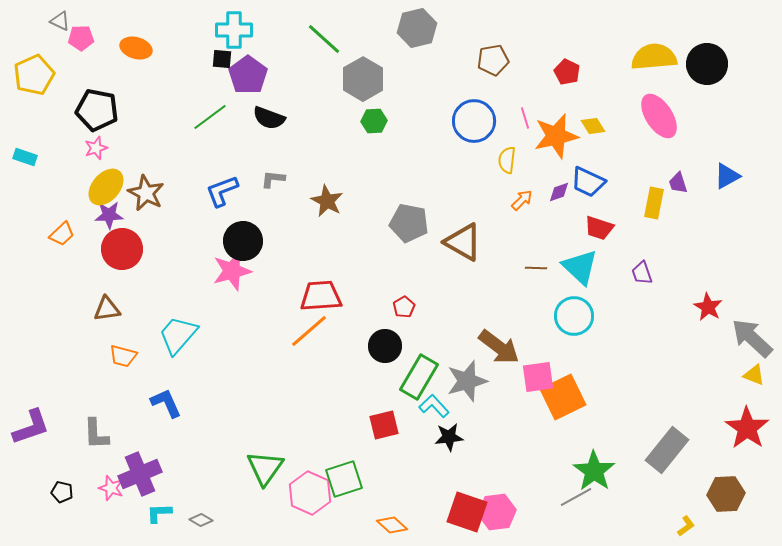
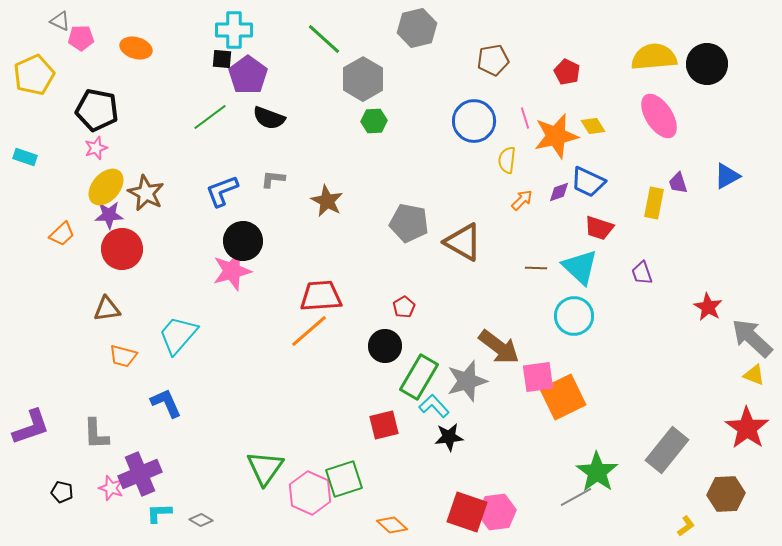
green star at (594, 471): moved 3 px right, 1 px down
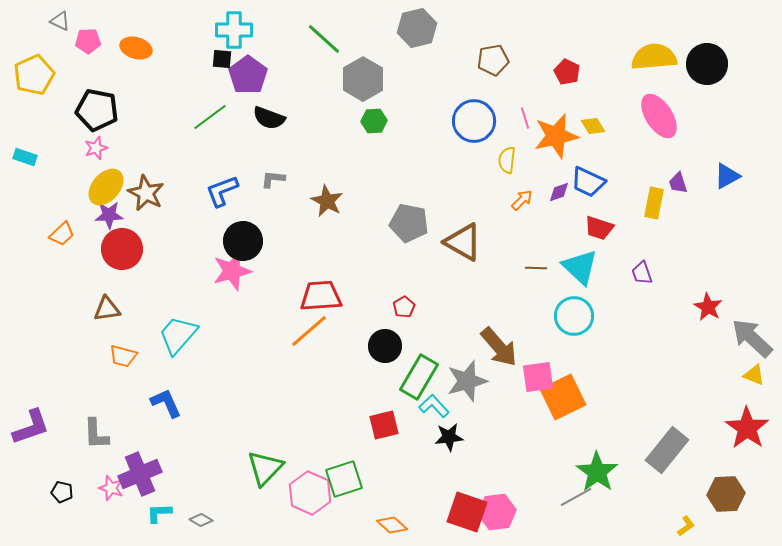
pink pentagon at (81, 38): moved 7 px right, 3 px down
brown arrow at (499, 347): rotated 12 degrees clockwise
green triangle at (265, 468): rotated 9 degrees clockwise
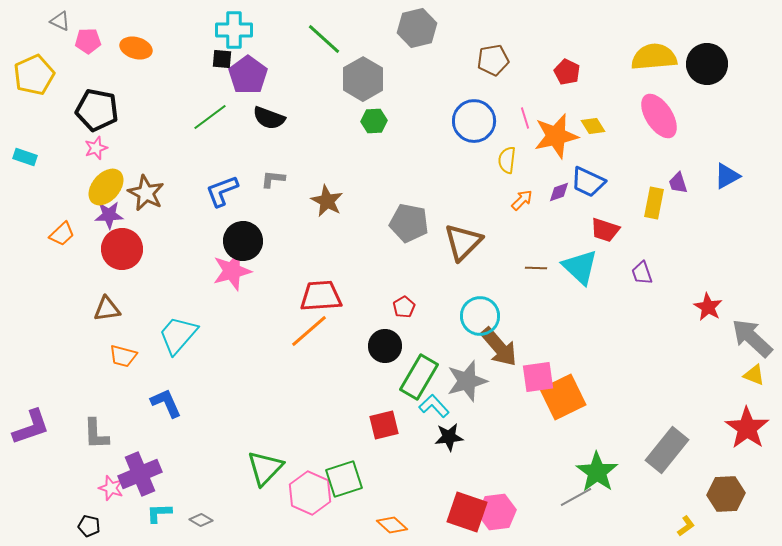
red trapezoid at (599, 228): moved 6 px right, 2 px down
brown triangle at (463, 242): rotated 45 degrees clockwise
cyan circle at (574, 316): moved 94 px left
black pentagon at (62, 492): moved 27 px right, 34 px down
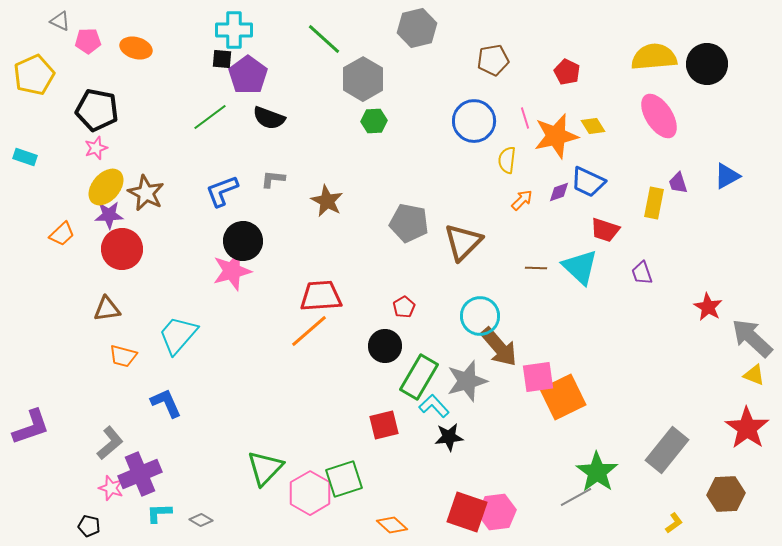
gray L-shape at (96, 434): moved 14 px right, 9 px down; rotated 128 degrees counterclockwise
pink hexagon at (310, 493): rotated 6 degrees clockwise
yellow L-shape at (686, 526): moved 12 px left, 3 px up
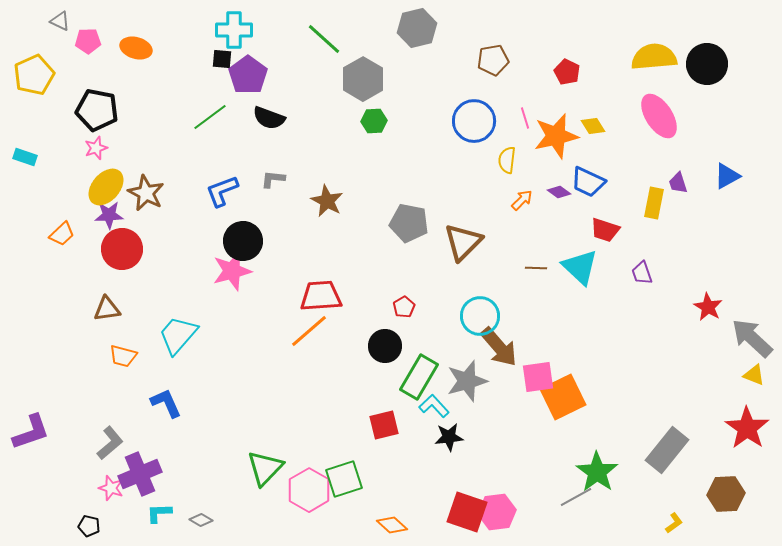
purple diamond at (559, 192): rotated 55 degrees clockwise
purple L-shape at (31, 427): moved 5 px down
pink hexagon at (310, 493): moved 1 px left, 3 px up
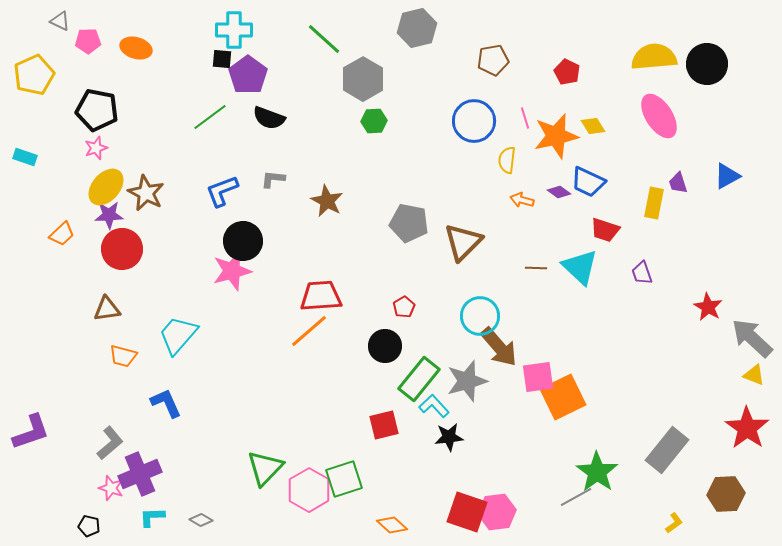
orange arrow at (522, 200): rotated 120 degrees counterclockwise
green rectangle at (419, 377): moved 2 px down; rotated 9 degrees clockwise
cyan L-shape at (159, 513): moved 7 px left, 4 px down
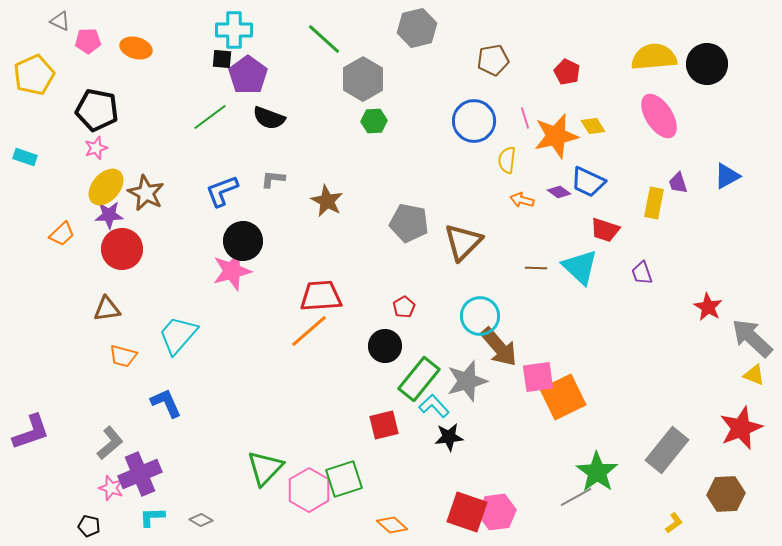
red star at (747, 428): moved 6 px left; rotated 15 degrees clockwise
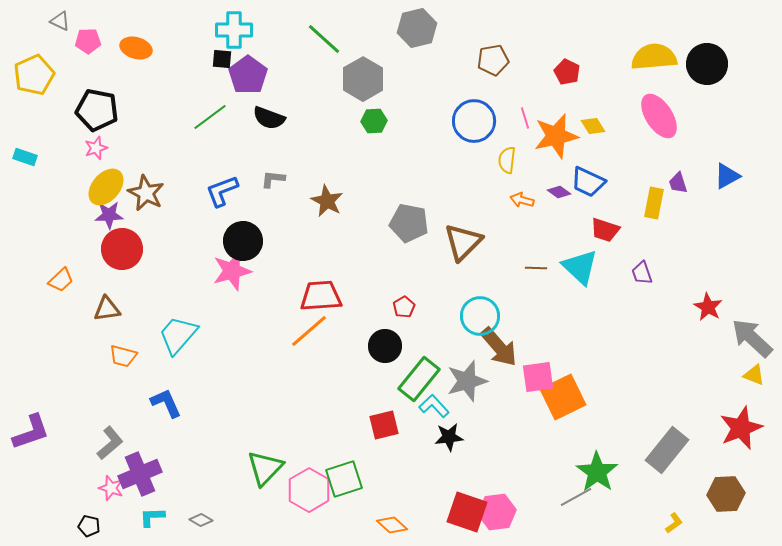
orange trapezoid at (62, 234): moved 1 px left, 46 px down
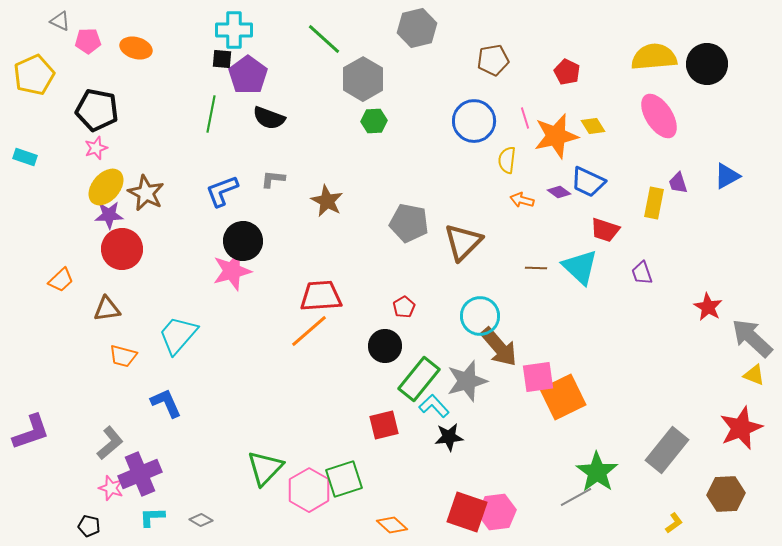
green line at (210, 117): moved 1 px right, 3 px up; rotated 42 degrees counterclockwise
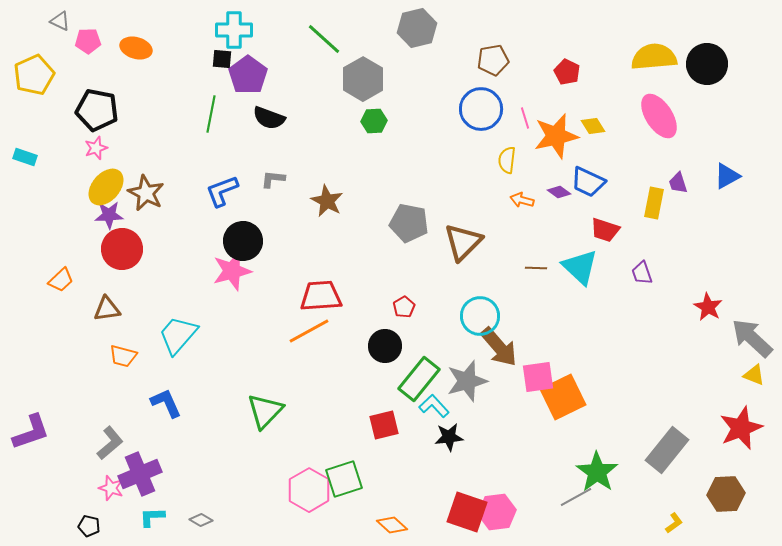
blue circle at (474, 121): moved 7 px right, 12 px up
orange line at (309, 331): rotated 12 degrees clockwise
green triangle at (265, 468): moved 57 px up
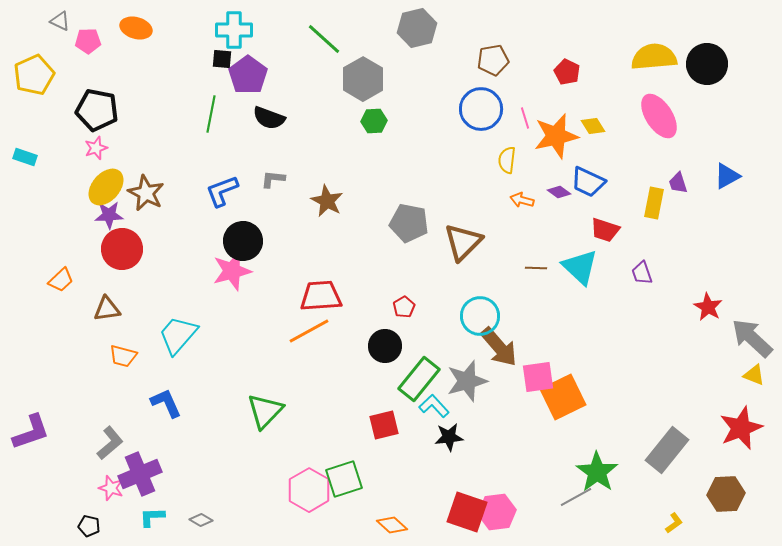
orange ellipse at (136, 48): moved 20 px up
